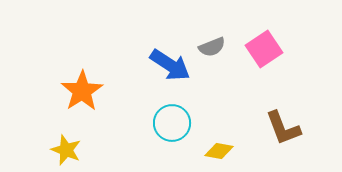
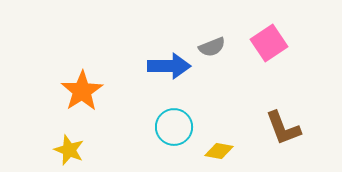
pink square: moved 5 px right, 6 px up
blue arrow: moved 1 px left, 1 px down; rotated 33 degrees counterclockwise
cyan circle: moved 2 px right, 4 px down
yellow star: moved 3 px right
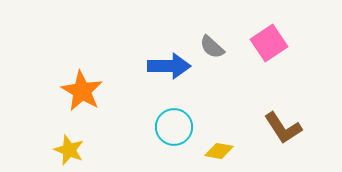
gray semicircle: rotated 64 degrees clockwise
orange star: rotated 9 degrees counterclockwise
brown L-shape: rotated 12 degrees counterclockwise
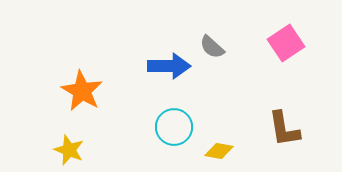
pink square: moved 17 px right
brown L-shape: moved 1 px right, 1 px down; rotated 24 degrees clockwise
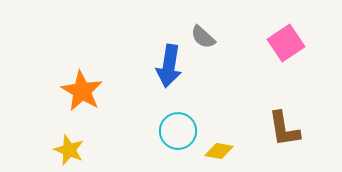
gray semicircle: moved 9 px left, 10 px up
blue arrow: rotated 99 degrees clockwise
cyan circle: moved 4 px right, 4 px down
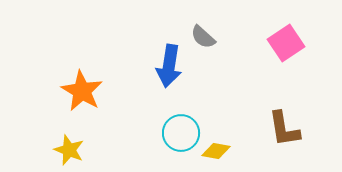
cyan circle: moved 3 px right, 2 px down
yellow diamond: moved 3 px left
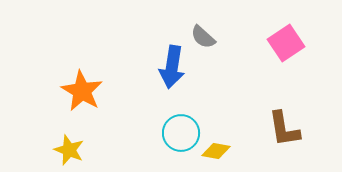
blue arrow: moved 3 px right, 1 px down
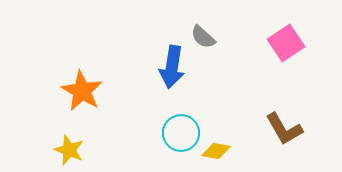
brown L-shape: rotated 21 degrees counterclockwise
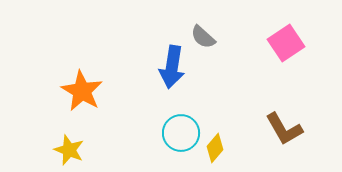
yellow diamond: moved 1 px left, 3 px up; rotated 60 degrees counterclockwise
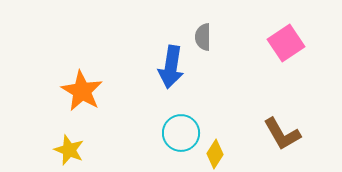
gray semicircle: rotated 48 degrees clockwise
blue arrow: moved 1 px left
brown L-shape: moved 2 px left, 5 px down
yellow diamond: moved 6 px down; rotated 8 degrees counterclockwise
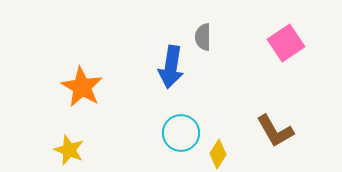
orange star: moved 4 px up
brown L-shape: moved 7 px left, 3 px up
yellow diamond: moved 3 px right
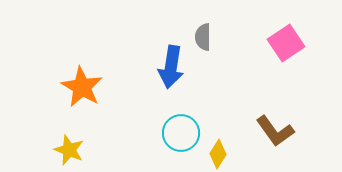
brown L-shape: rotated 6 degrees counterclockwise
